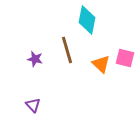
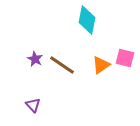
brown line: moved 5 px left, 15 px down; rotated 40 degrees counterclockwise
purple star: rotated 14 degrees clockwise
orange triangle: moved 1 px down; rotated 42 degrees clockwise
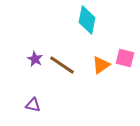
purple triangle: rotated 35 degrees counterclockwise
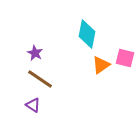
cyan diamond: moved 14 px down
purple star: moved 6 px up
brown line: moved 22 px left, 14 px down
purple triangle: rotated 21 degrees clockwise
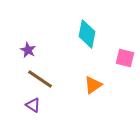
purple star: moved 7 px left, 3 px up
orange triangle: moved 8 px left, 20 px down
